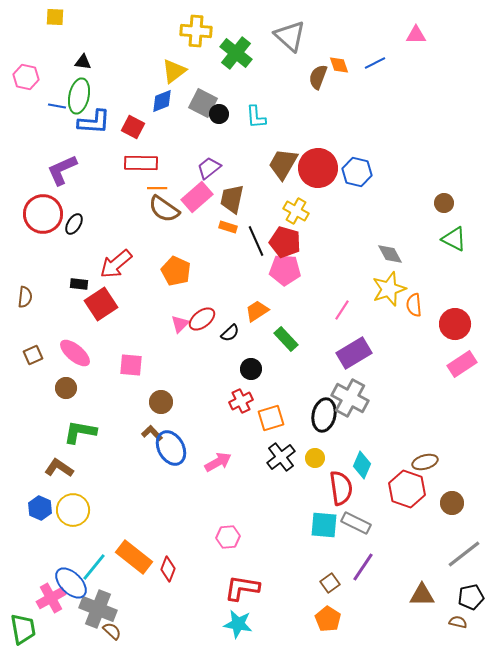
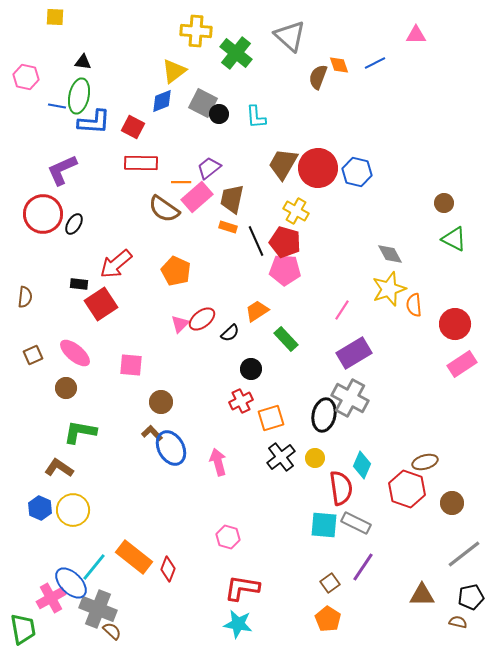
orange line at (157, 188): moved 24 px right, 6 px up
pink arrow at (218, 462): rotated 76 degrees counterclockwise
pink hexagon at (228, 537): rotated 20 degrees clockwise
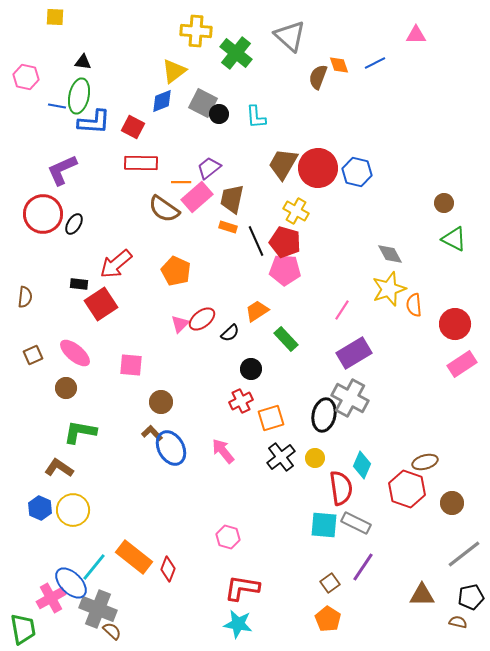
pink arrow at (218, 462): moved 5 px right, 11 px up; rotated 24 degrees counterclockwise
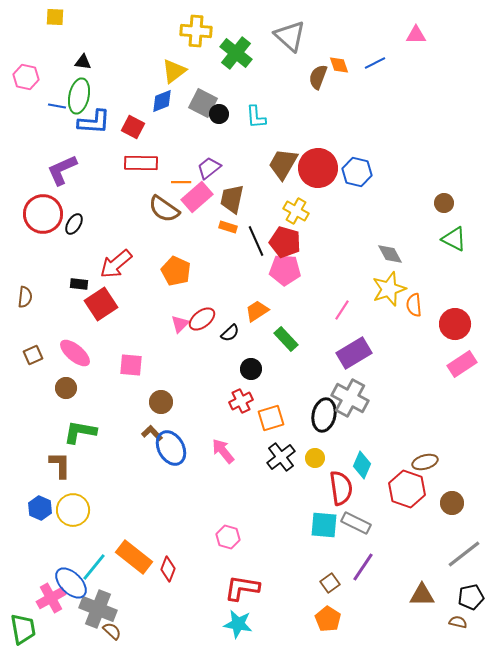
brown L-shape at (59, 468): moved 1 px right, 3 px up; rotated 56 degrees clockwise
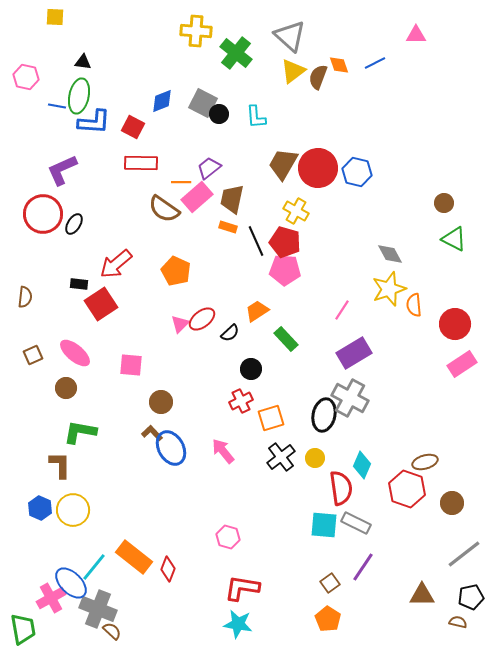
yellow triangle at (174, 71): moved 119 px right
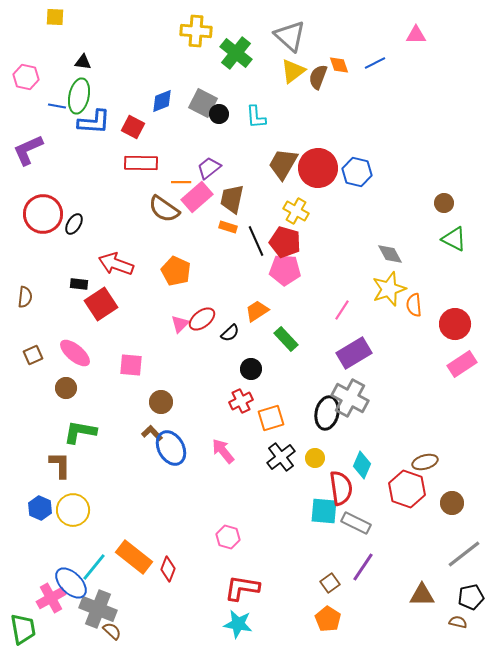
purple L-shape at (62, 170): moved 34 px left, 20 px up
red arrow at (116, 264): rotated 60 degrees clockwise
black ellipse at (324, 415): moved 3 px right, 2 px up
cyan square at (324, 525): moved 14 px up
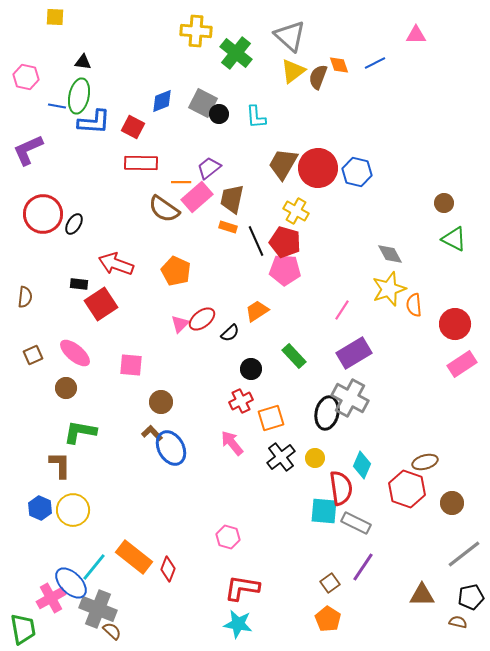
green rectangle at (286, 339): moved 8 px right, 17 px down
pink arrow at (223, 451): moved 9 px right, 8 px up
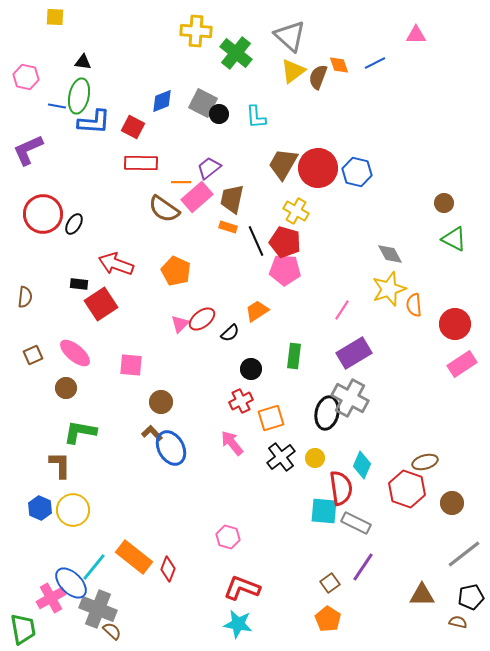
green rectangle at (294, 356): rotated 50 degrees clockwise
red L-shape at (242, 588): rotated 12 degrees clockwise
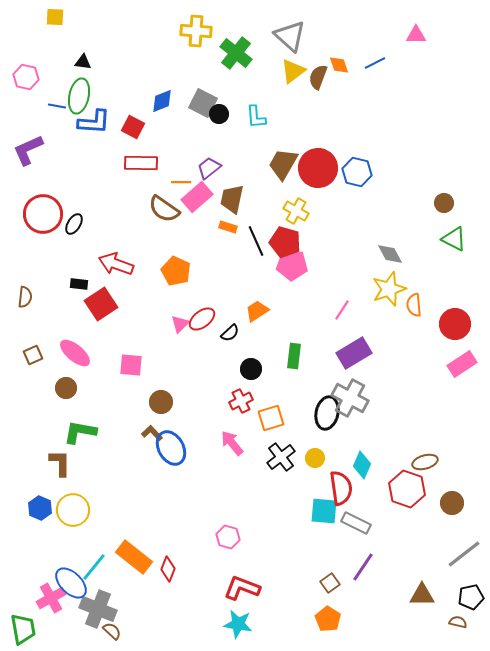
pink pentagon at (285, 270): moved 7 px right, 5 px up
brown L-shape at (60, 465): moved 2 px up
